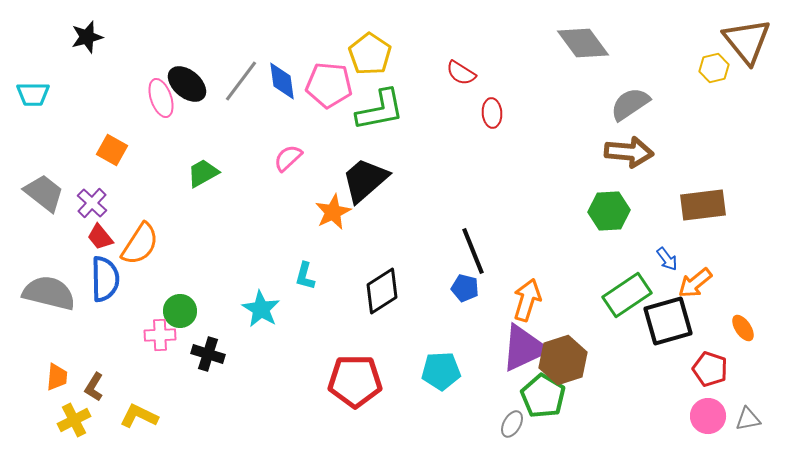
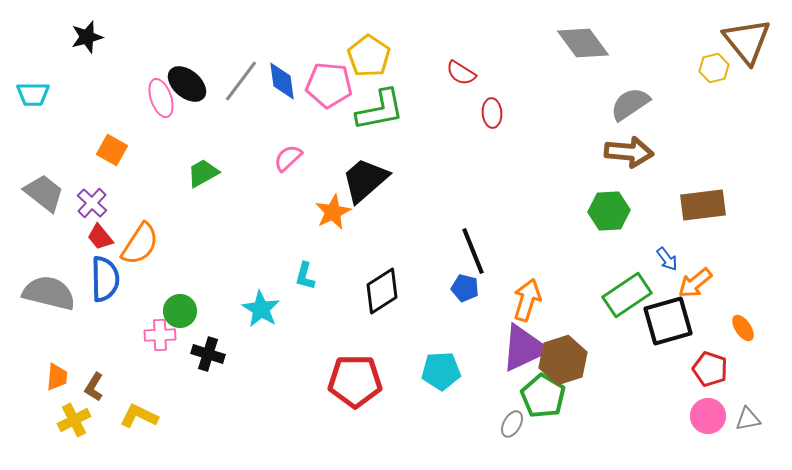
yellow pentagon at (370, 54): moved 1 px left, 2 px down
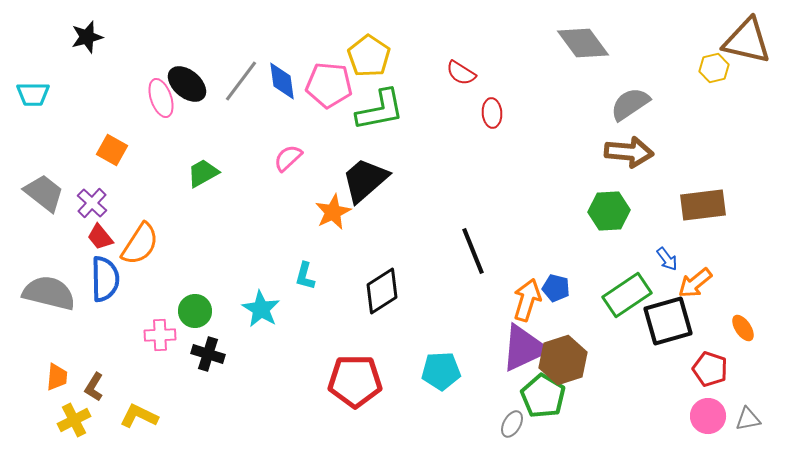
brown triangle at (747, 41): rotated 38 degrees counterclockwise
blue pentagon at (465, 288): moved 91 px right
green circle at (180, 311): moved 15 px right
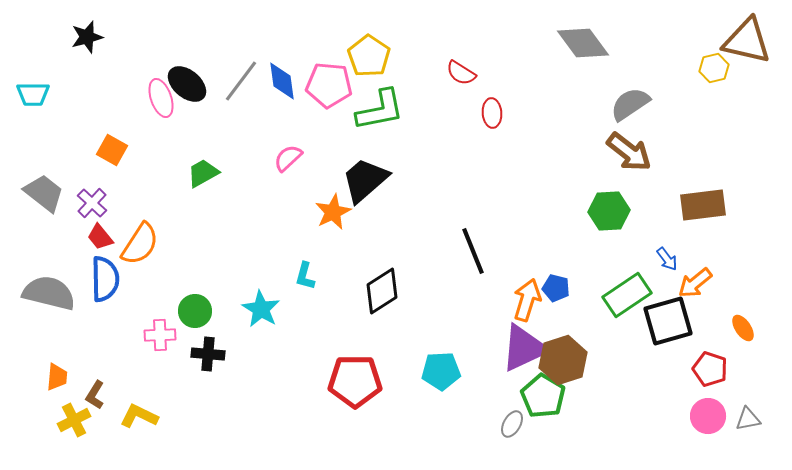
brown arrow at (629, 152): rotated 33 degrees clockwise
black cross at (208, 354): rotated 12 degrees counterclockwise
brown L-shape at (94, 387): moved 1 px right, 8 px down
